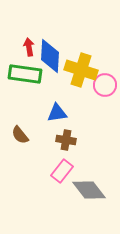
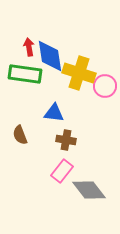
blue diamond: rotated 12 degrees counterclockwise
yellow cross: moved 2 px left, 3 px down
pink circle: moved 1 px down
blue triangle: moved 3 px left; rotated 15 degrees clockwise
brown semicircle: rotated 18 degrees clockwise
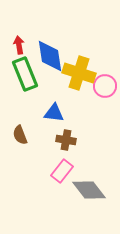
red arrow: moved 10 px left, 2 px up
green rectangle: rotated 60 degrees clockwise
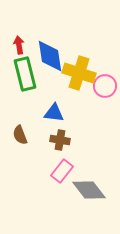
green rectangle: rotated 8 degrees clockwise
brown cross: moved 6 px left
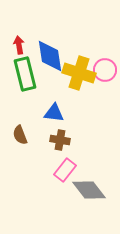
pink circle: moved 16 px up
pink rectangle: moved 3 px right, 1 px up
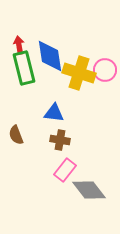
green rectangle: moved 1 px left, 6 px up
brown semicircle: moved 4 px left
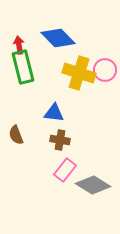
blue diamond: moved 8 px right, 18 px up; rotated 36 degrees counterclockwise
green rectangle: moved 1 px left, 1 px up
gray diamond: moved 4 px right, 5 px up; rotated 20 degrees counterclockwise
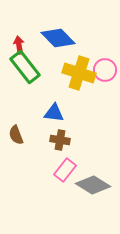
green rectangle: moved 2 px right; rotated 24 degrees counterclockwise
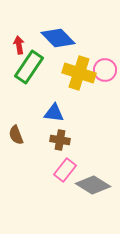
green rectangle: moved 4 px right; rotated 72 degrees clockwise
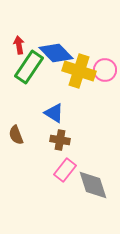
blue diamond: moved 2 px left, 15 px down
yellow cross: moved 2 px up
blue triangle: rotated 25 degrees clockwise
gray diamond: rotated 40 degrees clockwise
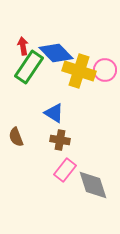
red arrow: moved 4 px right, 1 px down
brown semicircle: moved 2 px down
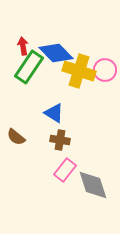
brown semicircle: rotated 30 degrees counterclockwise
